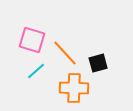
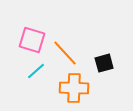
black square: moved 6 px right
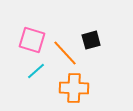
black square: moved 13 px left, 23 px up
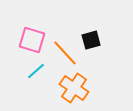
orange cross: rotated 32 degrees clockwise
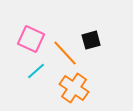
pink square: moved 1 px left, 1 px up; rotated 8 degrees clockwise
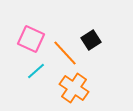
black square: rotated 18 degrees counterclockwise
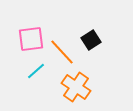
pink square: rotated 32 degrees counterclockwise
orange line: moved 3 px left, 1 px up
orange cross: moved 2 px right, 1 px up
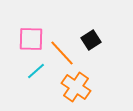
pink square: rotated 8 degrees clockwise
orange line: moved 1 px down
